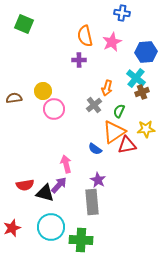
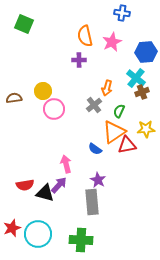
cyan circle: moved 13 px left, 7 px down
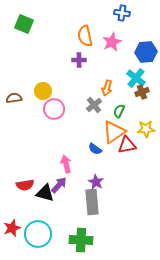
purple star: moved 2 px left, 2 px down
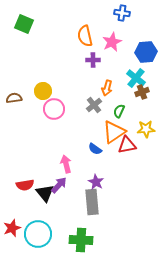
purple cross: moved 14 px right
black triangle: rotated 36 degrees clockwise
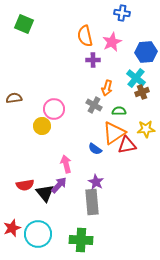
yellow circle: moved 1 px left, 35 px down
gray cross: rotated 21 degrees counterclockwise
green semicircle: rotated 64 degrees clockwise
orange triangle: moved 1 px down
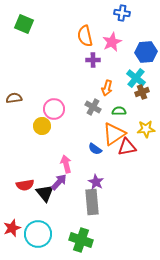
gray cross: moved 1 px left, 2 px down
orange triangle: moved 1 px down
red triangle: moved 2 px down
purple arrow: moved 3 px up
green cross: rotated 15 degrees clockwise
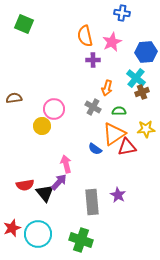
purple star: moved 22 px right, 13 px down
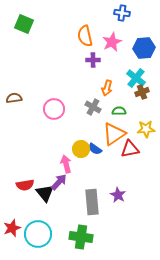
blue hexagon: moved 2 px left, 4 px up
yellow circle: moved 39 px right, 23 px down
red triangle: moved 3 px right, 2 px down
green cross: moved 3 px up; rotated 10 degrees counterclockwise
